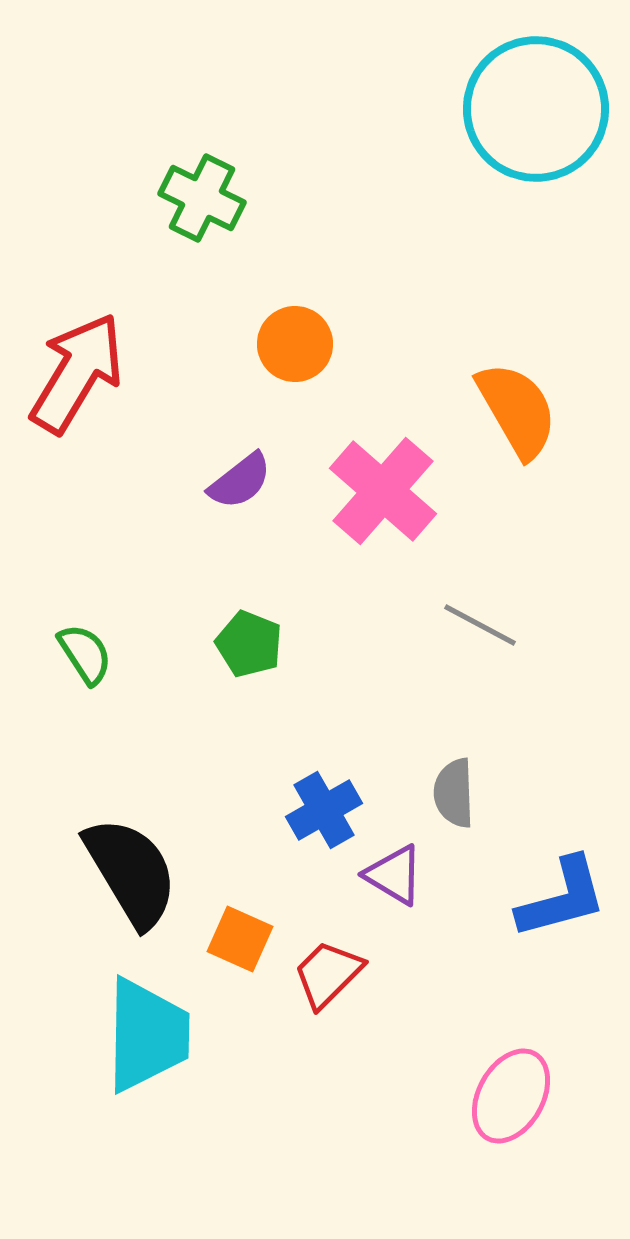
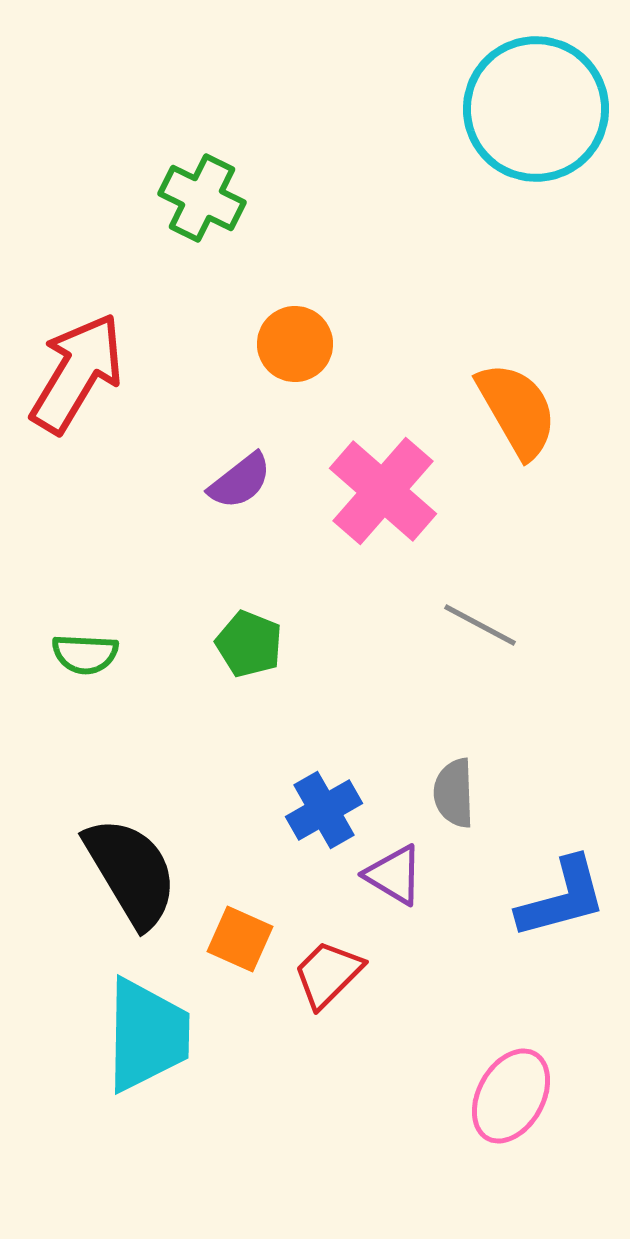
green semicircle: rotated 126 degrees clockwise
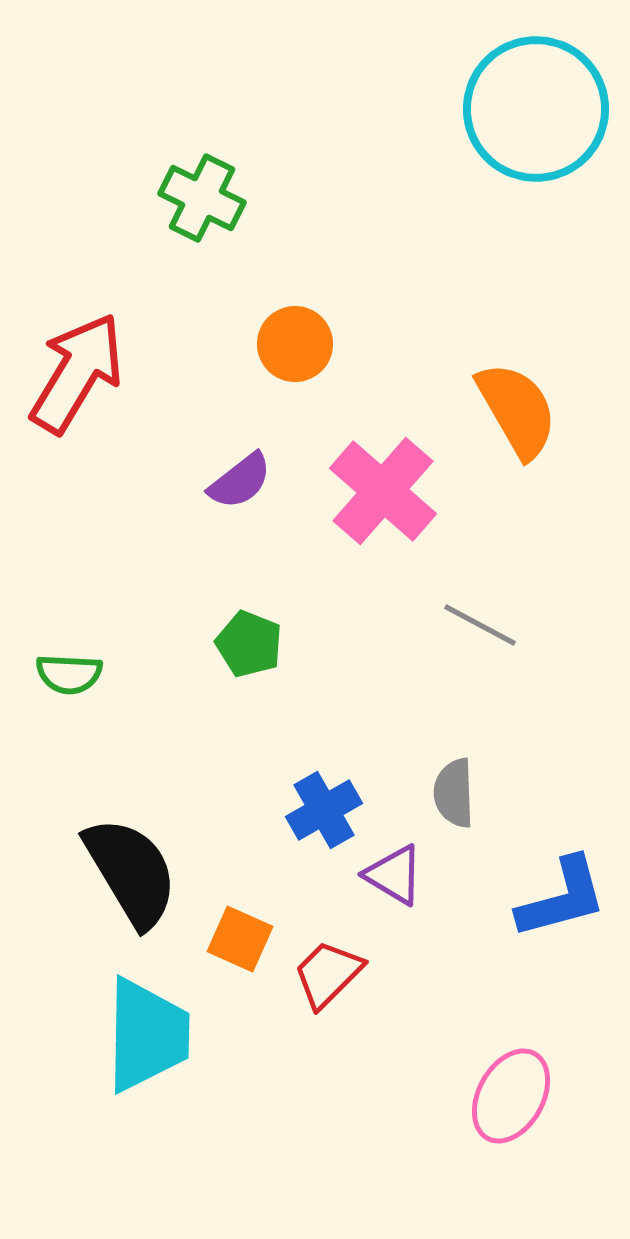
green semicircle: moved 16 px left, 20 px down
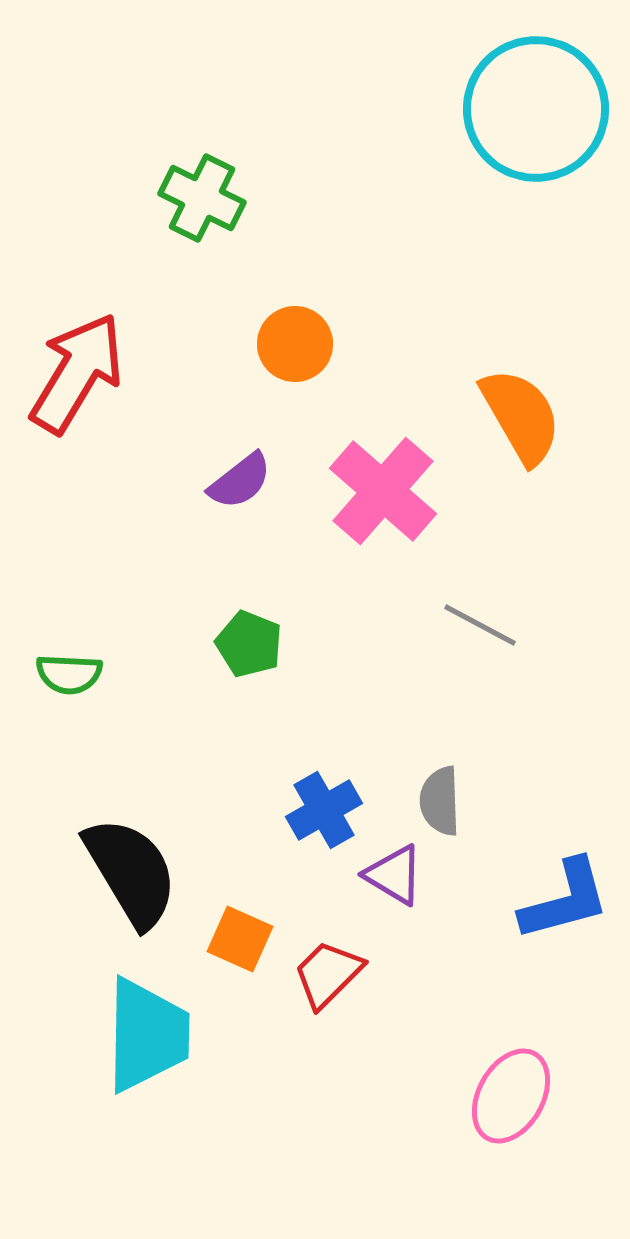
orange semicircle: moved 4 px right, 6 px down
gray semicircle: moved 14 px left, 8 px down
blue L-shape: moved 3 px right, 2 px down
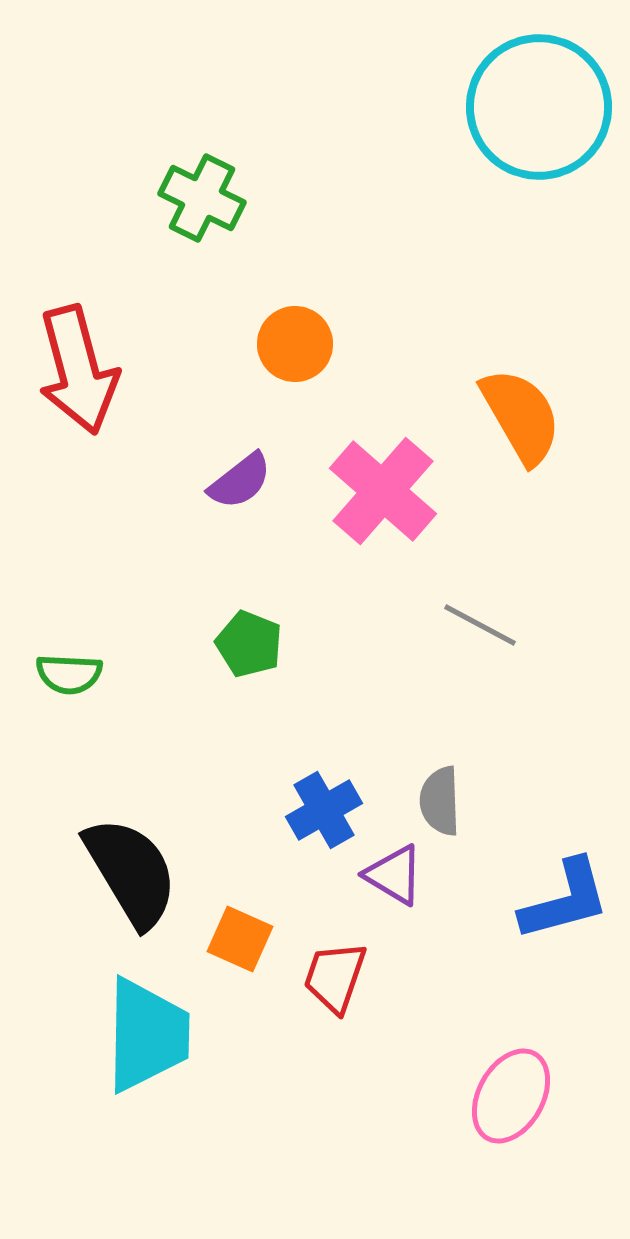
cyan circle: moved 3 px right, 2 px up
red arrow: moved 1 px right, 3 px up; rotated 134 degrees clockwise
red trapezoid: moved 7 px right, 3 px down; rotated 26 degrees counterclockwise
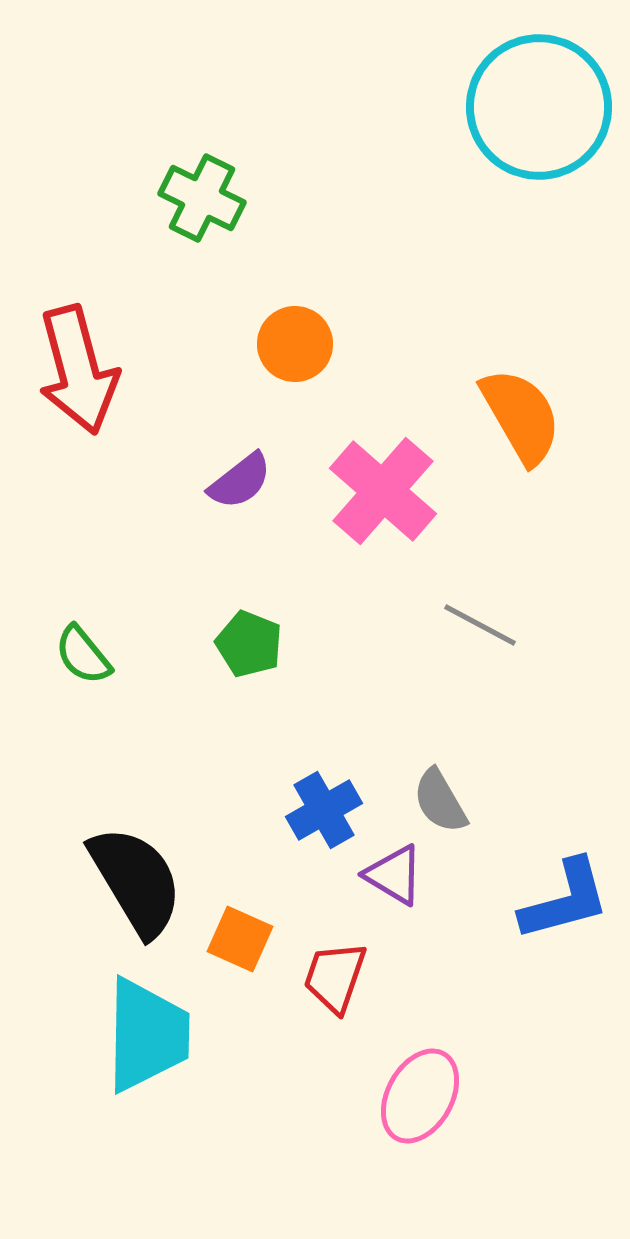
green semicircle: moved 14 px right, 19 px up; rotated 48 degrees clockwise
gray semicircle: rotated 28 degrees counterclockwise
black semicircle: moved 5 px right, 9 px down
pink ellipse: moved 91 px left
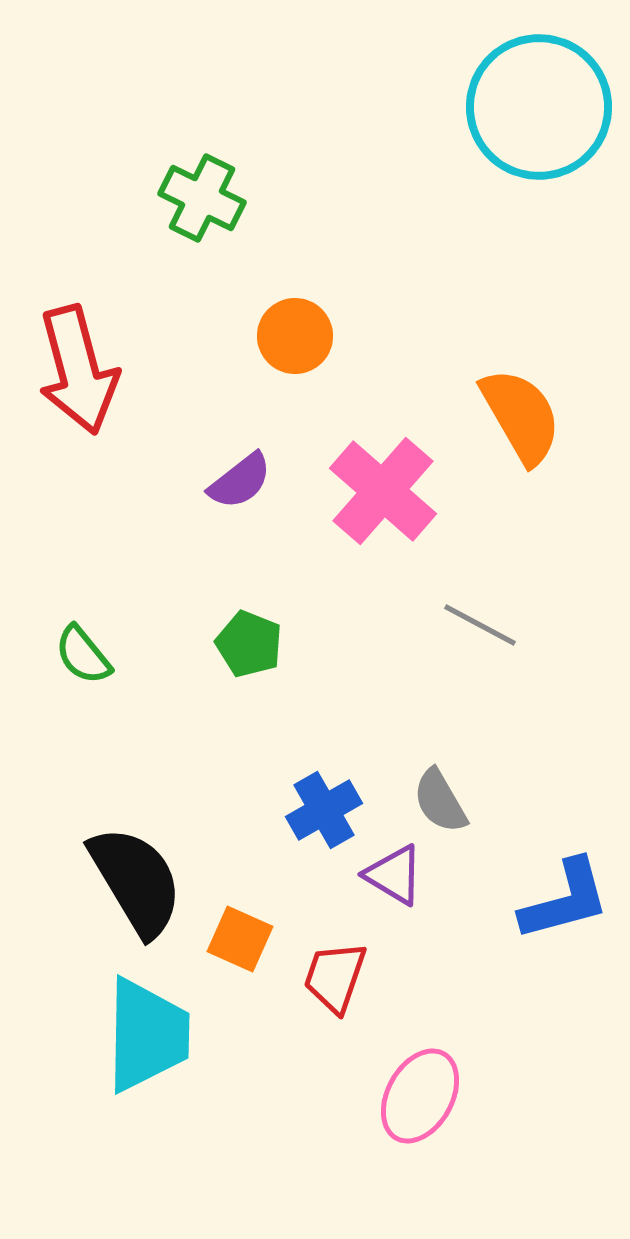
orange circle: moved 8 px up
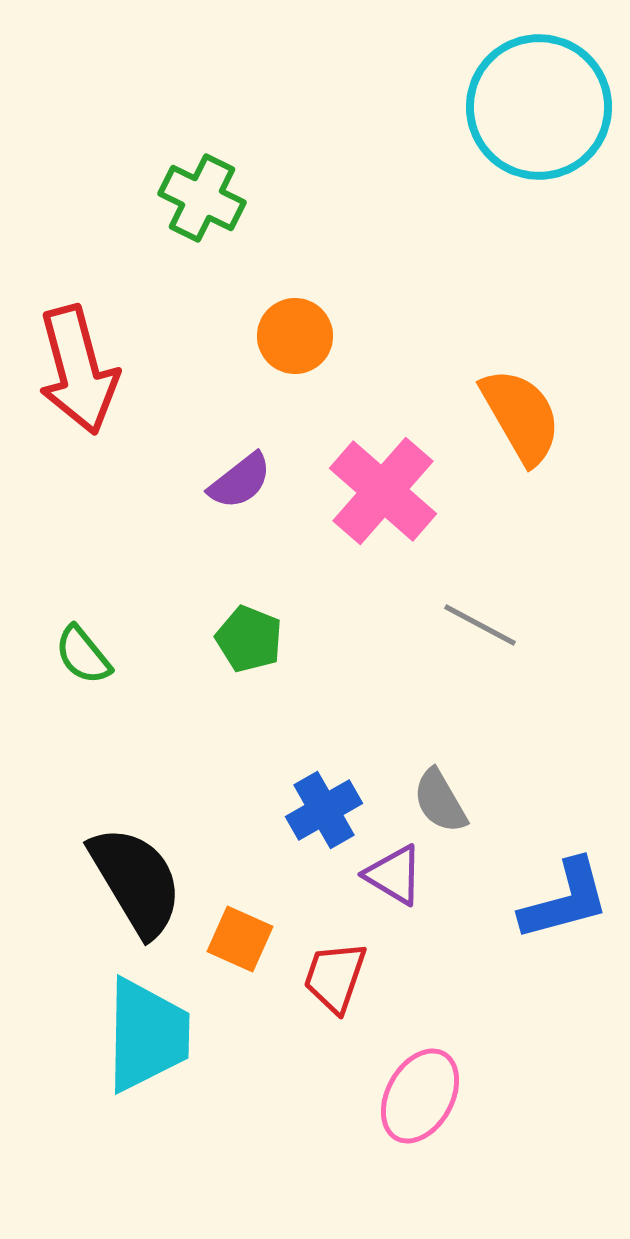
green pentagon: moved 5 px up
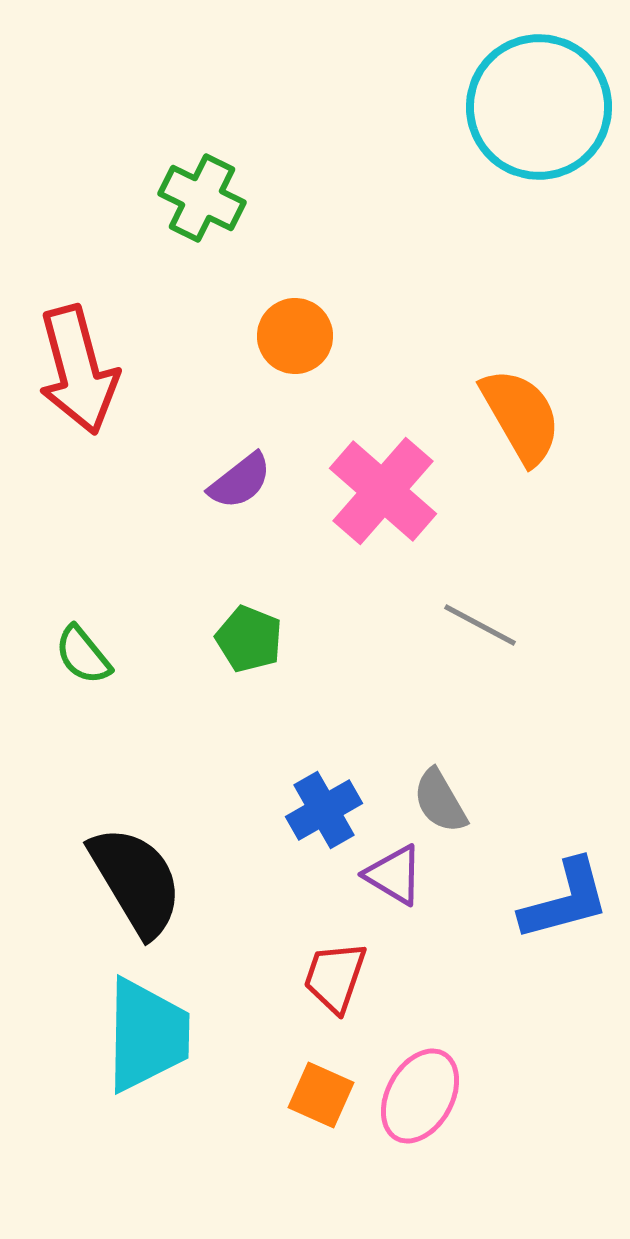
orange square: moved 81 px right, 156 px down
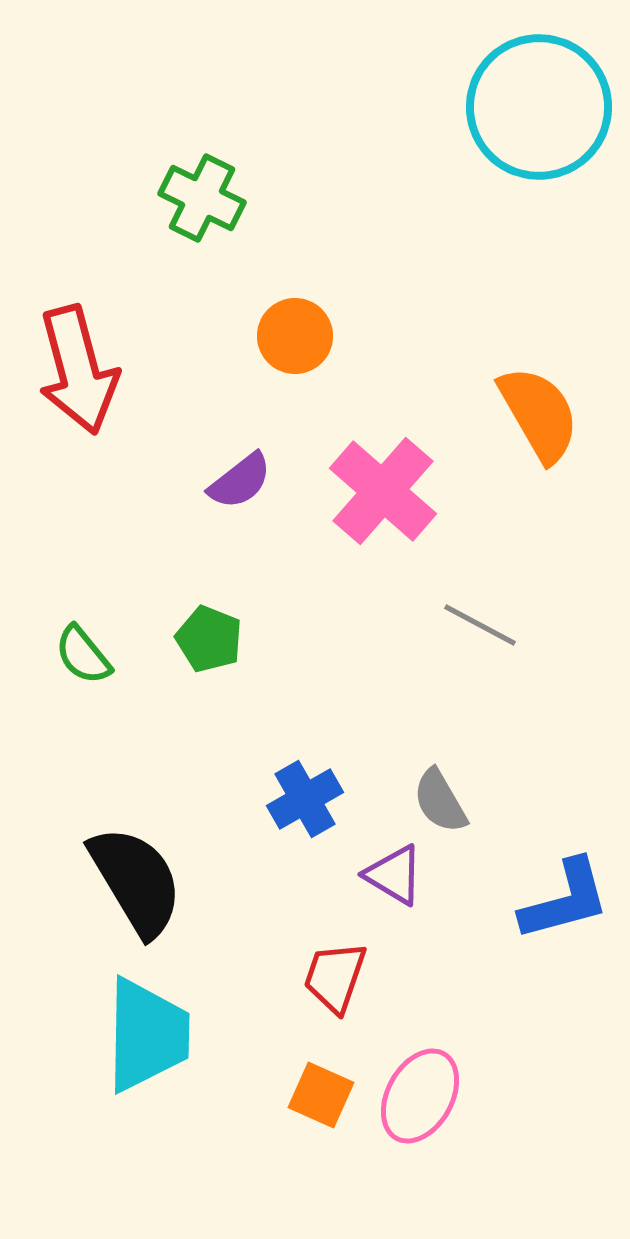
orange semicircle: moved 18 px right, 2 px up
green pentagon: moved 40 px left
blue cross: moved 19 px left, 11 px up
